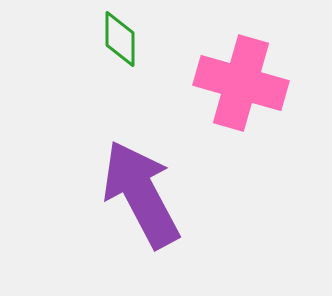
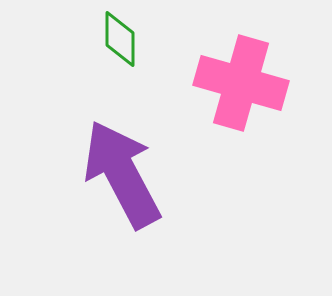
purple arrow: moved 19 px left, 20 px up
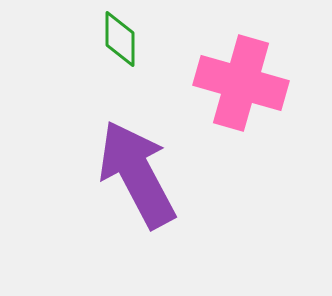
purple arrow: moved 15 px right
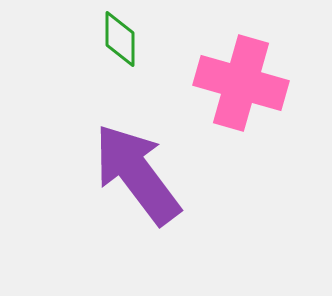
purple arrow: rotated 9 degrees counterclockwise
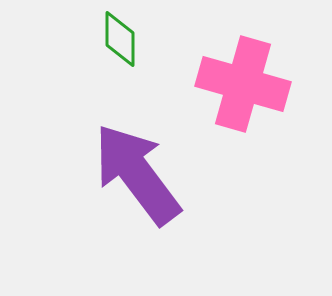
pink cross: moved 2 px right, 1 px down
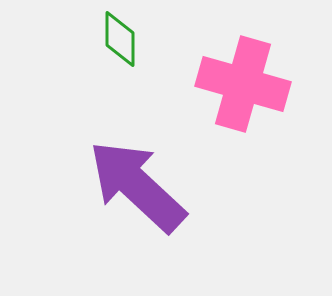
purple arrow: moved 12 px down; rotated 10 degrees counterclockwise
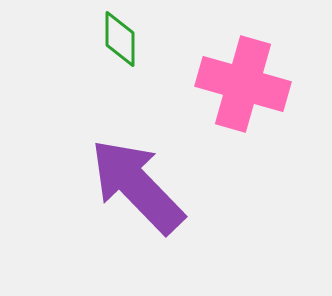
purple arrow: rotated 3 degrees clockwise
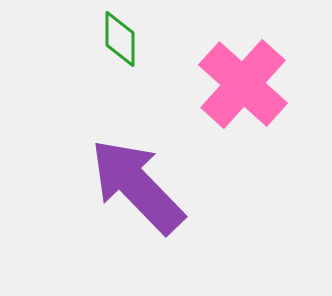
pink cross: rotated 26 degrees clockwise
